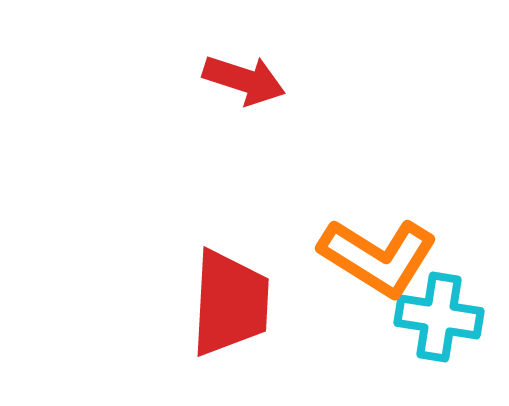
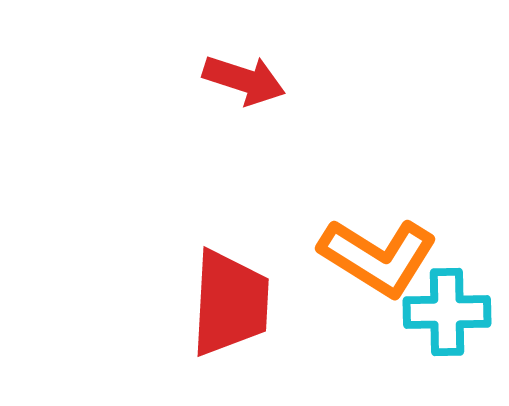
cyan cross: moved 8 px right, 5 px up; rotated 10 degrees counterclockwise
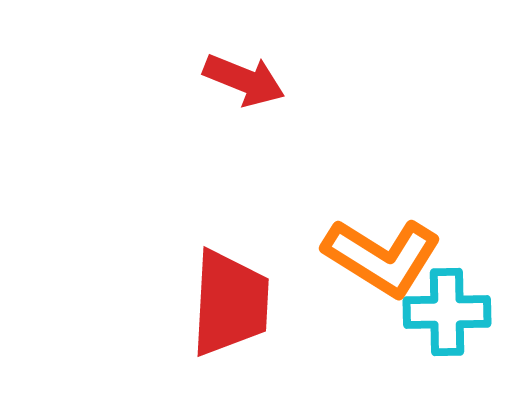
red arrow: rotated 4 degrees clockwise
orange L-shape: moved 4 px right
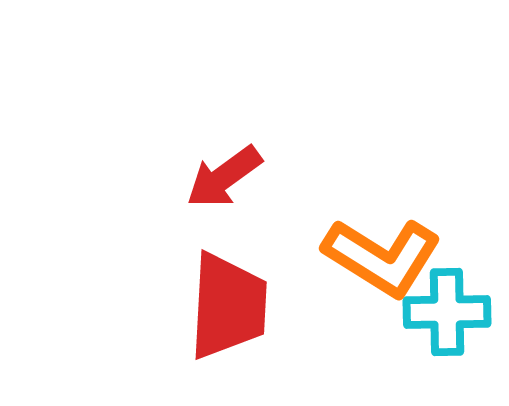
red arrow: moved 20 px left, 97 px down; rotated 122 degrees clockwise
red trapezoid: moved 2 px left, 3 px down
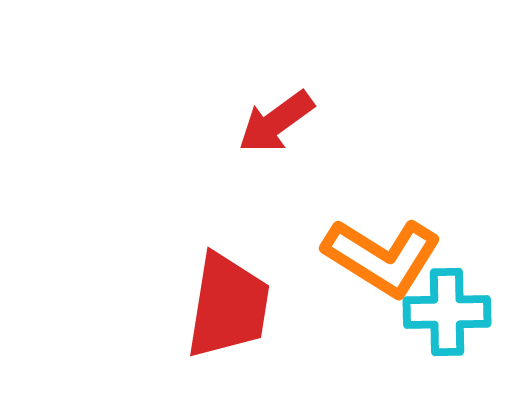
red arrow: moved 52 px right, 55 px up
red trapezoid: rotated 6 degrees clockwise
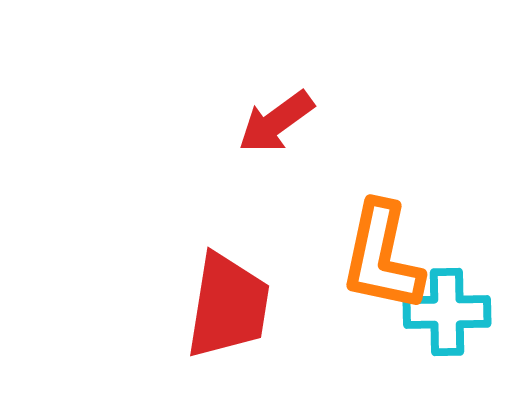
orange L-shape: rotated 70 degrees clockwise
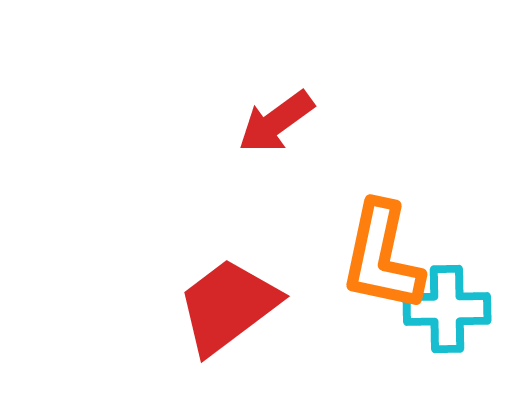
red trapezoid: rotated 136 degrees counterclockwise
cyan cross: moved 3 px up
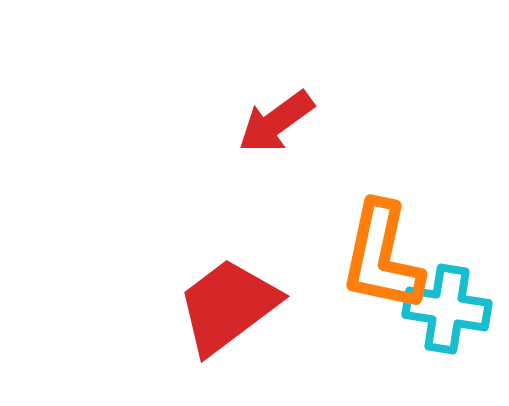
cyan cross: rotated 10 degrees clockwise
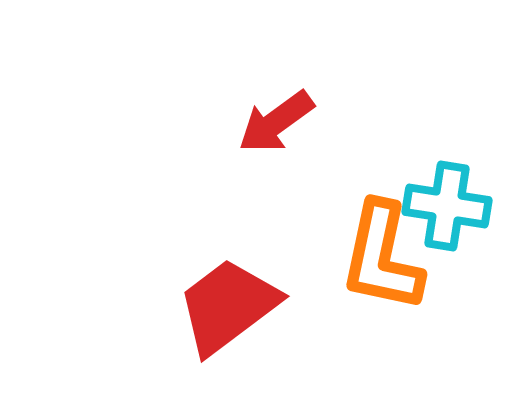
cyan cross: moved 103 px up
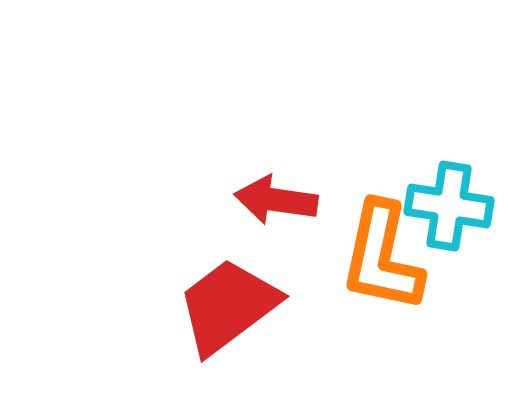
red arrow: moved 78 px down; rotated 44 degrees clockwise
cyan cross: moved 2 px right
